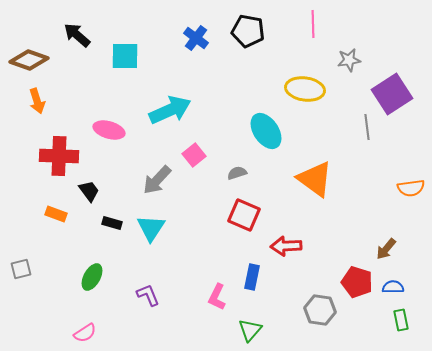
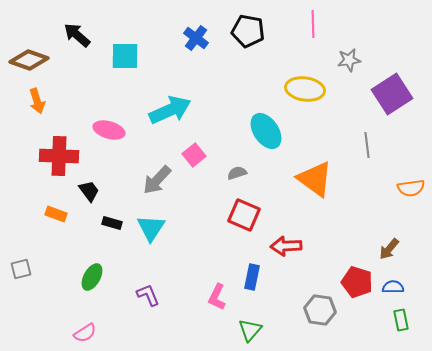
gray line: moved 18 px down
brown arrow: moved 3 px right
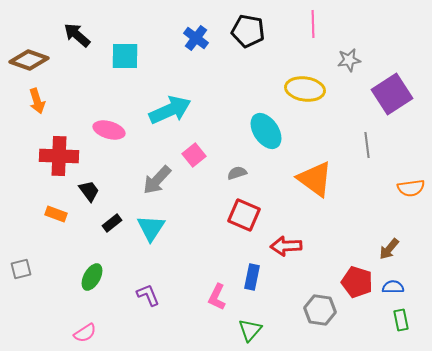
black rectangle: rotated 54 degrees counterclockwise
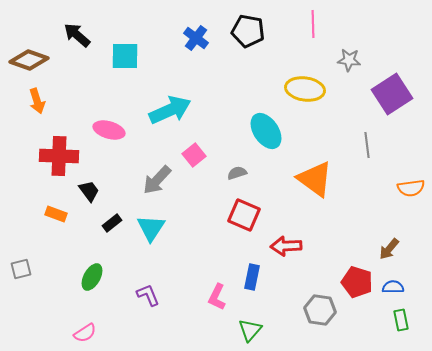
gray star: rotated 15 degrees clockwise
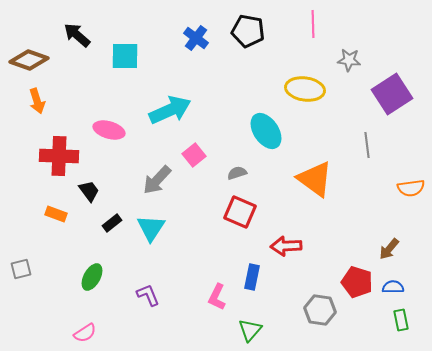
red square: moved 4 px left, 3 px up
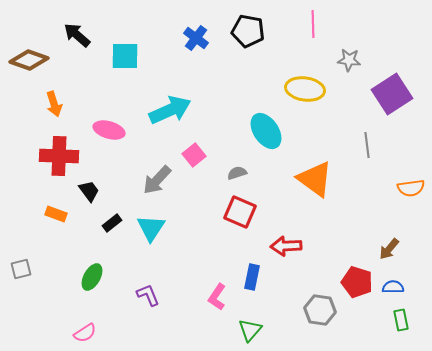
orange arrow: moved 17 px right, 3 px down
pink L-shape: rotated 8 degrees clockwise
